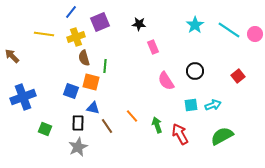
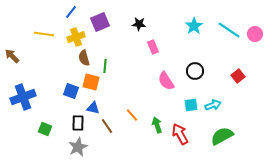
cyan star: moved 1 px left, 1 px down
orange line: moved 1 px up
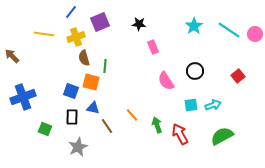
black rectangle: moved 6 px left, 6 px up
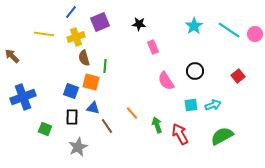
orange line: moved 2 px up
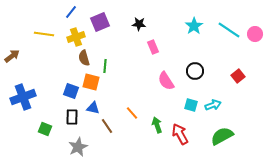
brown arrow: rotated 98 degrees clockwise
cyan square: rotated 24 degrees clockwise
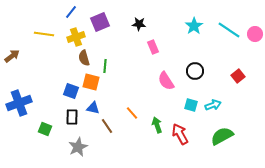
blue cross: moved 4 px left, 6 px down
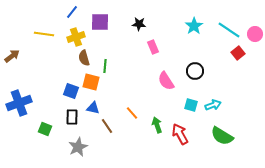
blue line: moved 1 px right
purple square: rotated 24 degrees clockwise
red square: moved 23 px up
green semicircle: rotated 120 degrees counterclockwise
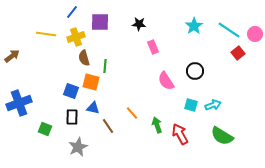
yellow line: moved 2 px right
brown line: moved 1 px right
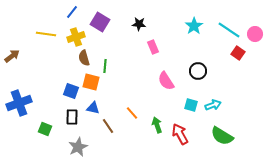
purple square: rotated 30 degrees clockwise
red square: rotated 16 degrees counterclockwise
black circle: moved 3 px right
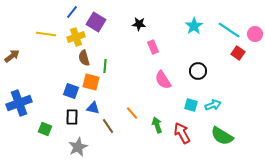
purple square: moved 4 px left
pink semicircle: moved 3 px left, 1 px up
red arrow: moved 2 px right, 1 px up
